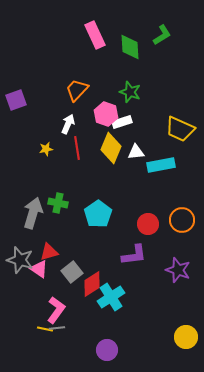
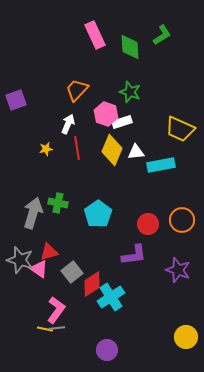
yellow diamond: moved 1 px right, 2 px down
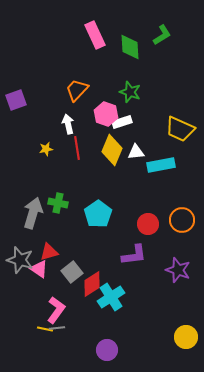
white arrow: rotated 36 degrees counterclockwise
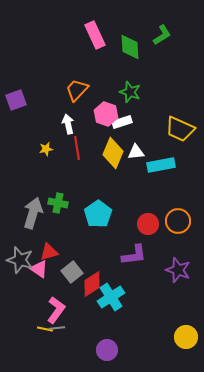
yellow diamond: moved 1 px right, 3 px down
orange circle: moved 4 px left, 1 px down
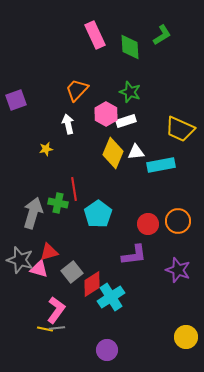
pink hexagon: rotated 10 degrees clockwise
white rectangle: moved 4 px right, 1 px up
red line: moved 3 px left, 41 px down
pink triangle: rotated 18 degrees counterclockwise
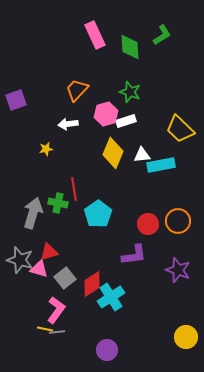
pink hexagon: rotated 15 degrees clockwise
white arrow: rotated 84 degrees counterclockwise
yellow trapezoid: rotated 20 degrees clockwise
white triangle: moved 6 px right, 3 px down
gray square: moved 7 px left, 6 px down
gray line: moved 4 px down
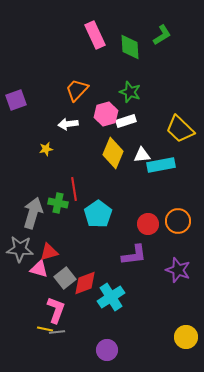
gray star: moved 11 px up; rotated 12 degrees counterclockwise
red diamond: moved 7 px left, 1 px up; rotated 12 degrees clockwise
pink L-shape: rotated 16 degrees counterclockwise
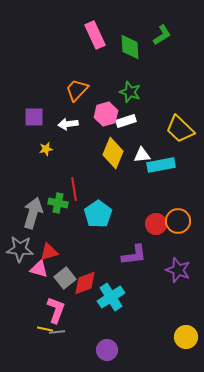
purple square: moved 18 px right, 17 px down; rotated 20 degrees clockwise
red circle: moved 8 px right
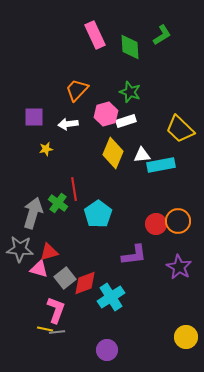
green cross: rotated 24 degrees clockwise
purple star: moved 1 px right, 3 px up; rotated 10 degrees clockwise
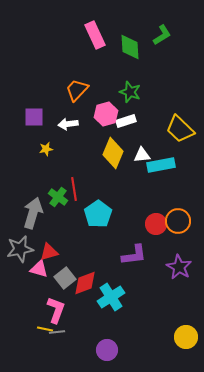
green cross: moved 6 px up
gray star: rotated 16 degrees counterclockwise
